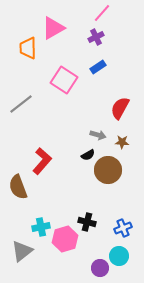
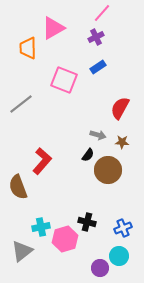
pink square: rotated 12 degrees counterclockwise
black semicircle: rotated 24 degrees counterclockwise
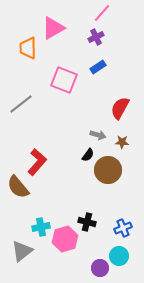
red L-shape: moved 5 px left, 1 px down
brown semicircle: rotated 20 degrees counterclockwise
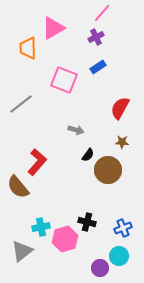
gray arrow: moved 22 px left, 5 px up
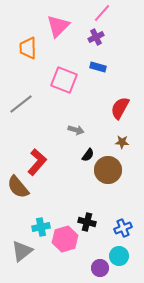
pink triangle: moved 5 px right, 2 px up; rotated 15 degrees counterclockwise
blue rectangle: rotated 49 degrees clockwise
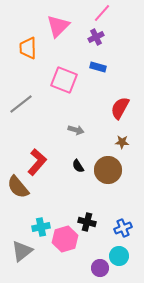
black semicircle: moved 10 px left, 11 px down; rotated 112 degrees clockwise
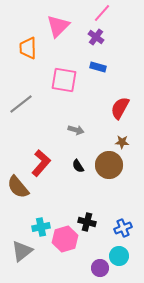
purple cross: rotated 28 degrees counterclockwise
pink square: rotated 12 degrees counterclockwise
red L-shape: moved 4 px right, 1 px down
brown circle: moved 1 px right, 5 px up
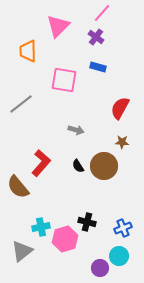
orange trapezoid: moved 3 px down
brown circle: moved 5 px left, 1 px down
